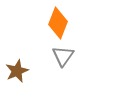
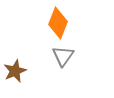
brown star: moved 2 px left
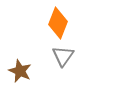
brown star: moved 5 px right; rotated 25 degrees counterclockwise
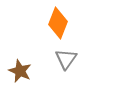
gray triangle: moved 3 px right, 3 px down
